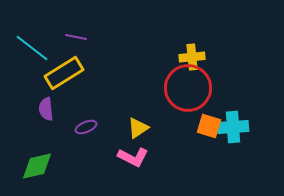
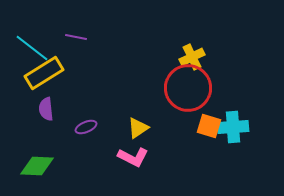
yellow cross: rotated 20 degrees counterclockwise
yellow rectangle: moved 20 px left
green diamond: rotated 16 degrees clockwise
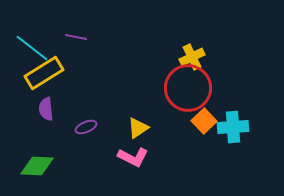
orange square: moved 5 px left, 5 px up; rotated 30 degrees clockwise
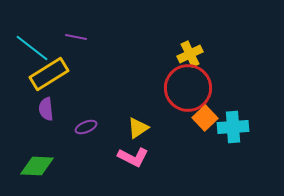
yellow cross: moved 2 px left, 3 px up
yellow rectangle: moved 5 px right, 1 px down
orange square: moved 1 px right, 3 px up
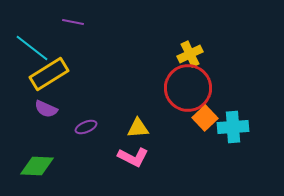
purple line: moved 3 px left, 15 px up
purple semicircle: rotated 60 degrees counterclockwise
yellow triangle: rotated 30 degrees clockwise
